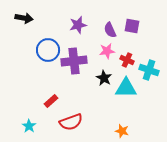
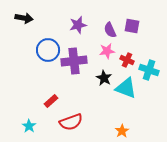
cyan triangle: rotated 20 degrees clockwise
orange star: rotated 24 degrees clockwise
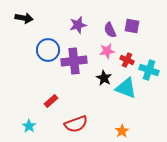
red semicircle: moved 5 px right, 2 px down
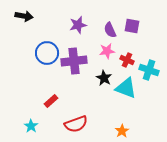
black arrow: moved 2 px up
blue circle: moved 1 px left, 3 px down
cyan star: moved 2 px right
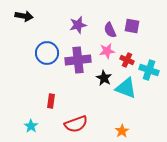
purple cross: moved 4 px right, 1 px up
red rectangle: rotated 40 degrees counterclockwise
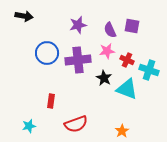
cyan triangle: moved 1 px right, 1 px down
cyan star: moved 2 px left; rotated 24 degrees clockwise
